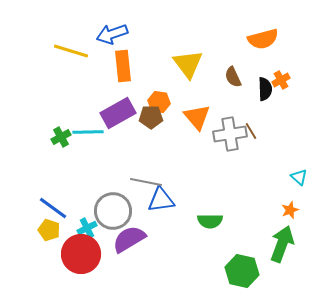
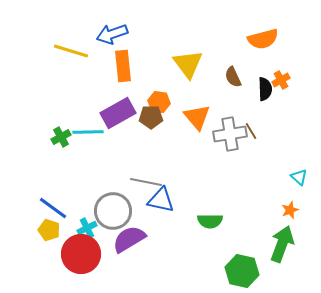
blue triangle: rotated 20 degrees clockwise
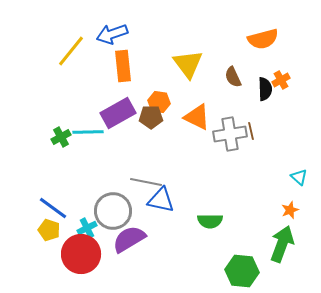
yellow line: rotated 68 degrees counterclockwise
orange triangle: rotated 24 degrees counterclockwise
brown line: rotated 18 degrees clockwise
green hexagon: rotated 8 degrees counterclockwise
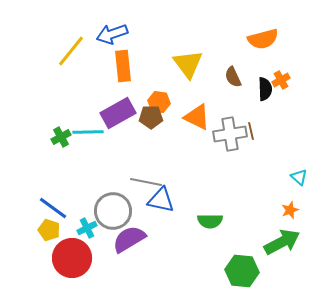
green arrow: moved 2 px up; rotated 42 degrees clockwise
red circle: moved 9 px left, 4 px down
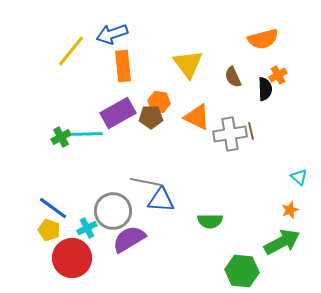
orange cross: moved 3 px left, 5 px up
cyan line: moved 1 px left, 2 px down
blue triangle: rotated 8 degrees counterclockwise
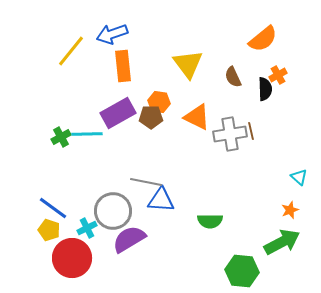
orange semicircle: rotated 24 degrees counterclockwise
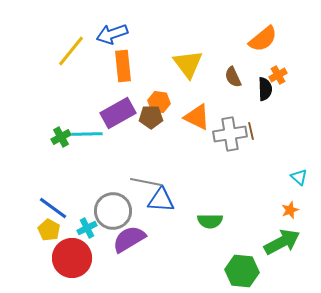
yellow pentagon: rotated 10 degrees clockwise
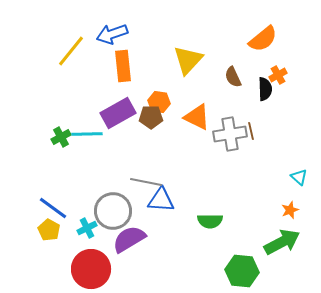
yellow triangle: moved 4 px up; rotated 20 degrees clockwise
red circle: moved 19 px right, 11 px down
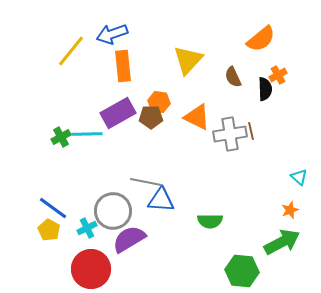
orange semicircle: moved 2 px left
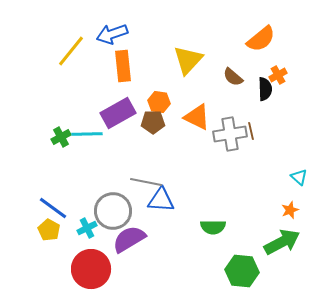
brown semicircle: rotated 25 degrees counterclockwise
brown pentagon: moved 2 px right, 5 px down
green semicircle: moved 3 px right, 6 px down
